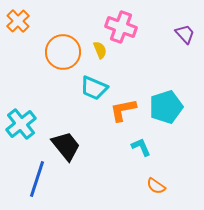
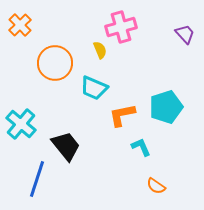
orange cross: moved 2 px right, 4 px down
pink cross: rotated 36 degrees counterclockwise
orange circle: moved 8 px left, 11 px down
orange L-shape: moved 1 px left, 5 px down
cyan cross: rotated 12 degrees counterclockwise
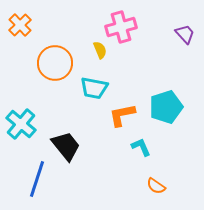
cyan trapezoid: rotated 12 degrees counterclockwise
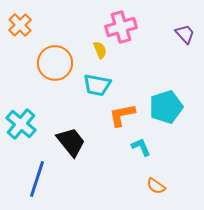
cyan trapezoid: moved 3 px right, 3 px up
black trapezoid: moved 5 px right, 4 px up
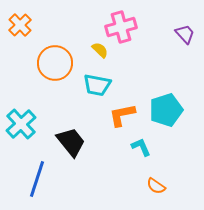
yellow semicircle: rotated 24 degrees counterclockwise
cyan pentagon: moved 3 px down
cyan cross: rotated 8 degrees clockwise
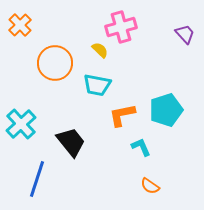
orange semicircle: moved 6 px left
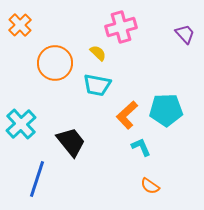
yellow semicircle: moved 2 px left, 3 px down
cyan pentagon: rotated 16 degrees clockwise
orange L-shape: moved 5 px right; rotated 32 degrees counterclockwise
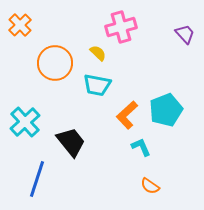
cyan pentagon: rotated 20 degrees counterclockwise
cyan cross: moved 4 px right, 2 px up
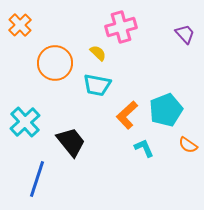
cyan L-shape: moved 3 px right, 1 px down
orange semicircle: moved 38 px right, 41 px up
